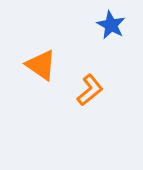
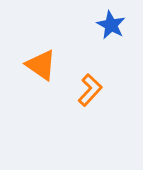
orange L-shape: rotated 8 degrees counterclockwise
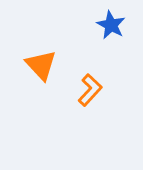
orange triangle: rotated 12 degrees clockwise
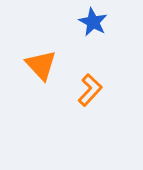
blue star: moved 18 px left, 3 px up
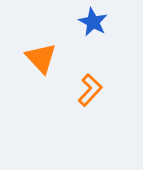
orange triangle: moved 7 px up
